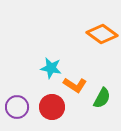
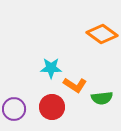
cyan star: rotated 10 degrees counterclockwise
green semicircle: rotated 55 degrees clockwise
purple circle: moved 3 px left, 2 px down
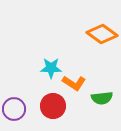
orange L-shape: moved 1 px left, 2 px up
red circle: moved 1 px right, 1 px up
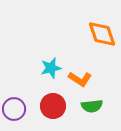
orange diamond: rotated 36 degrees clockwise
cyan star: rotated 15 degrees counterclockwise
orange L-shape: moved 6 px right, 4 px up
green semicircle: moved 10 px left, 8 px down
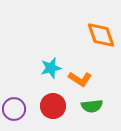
orange diamond: moved 1 px left, 1 px down
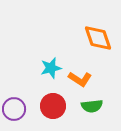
orange diamond: moved 3 px left, 3 px down
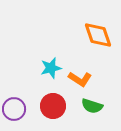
orange diamond: moved 3 px up
green semicircle: rotated 25 degrees clockwise
